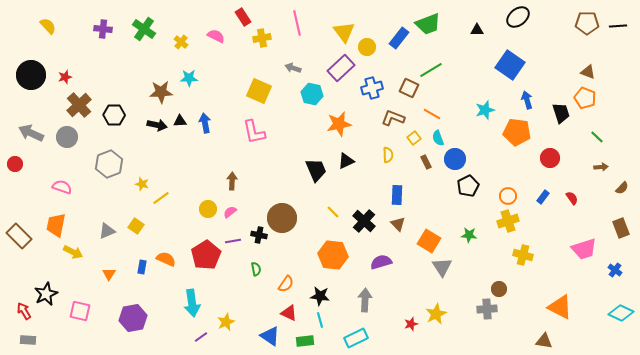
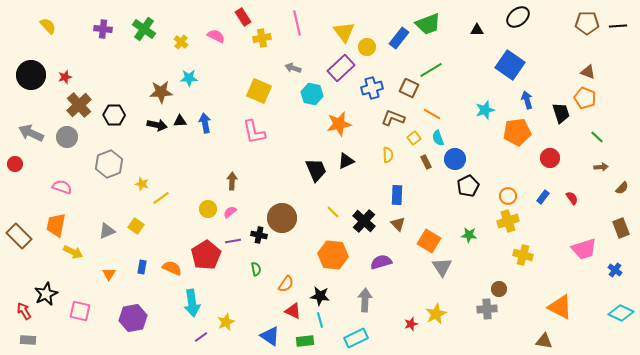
orange pentagon at (517, 132): rotated 16 degrees counterclockwise
orange semicircle at (166, 259): moved 6 px right, 9 px down
red triangle at (289, 313): moved 4 px right, 2 px up
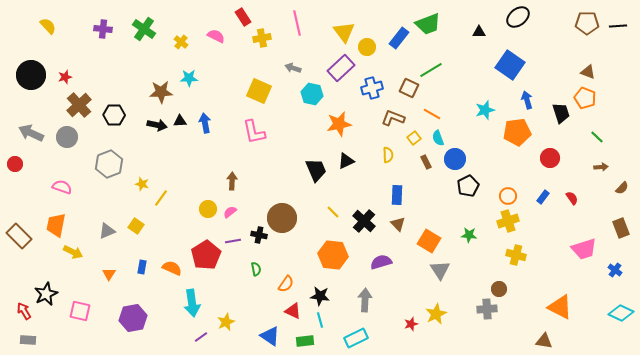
black triangle at (477, 30): moved 2 px right, 2 px down
yellow line at (161, 198): rotated 18 degrees counterclockwise
yellow cross at (523, 255): moved 7 px left
gray triangle at (442, 267): moved 2 px left, 3 px down
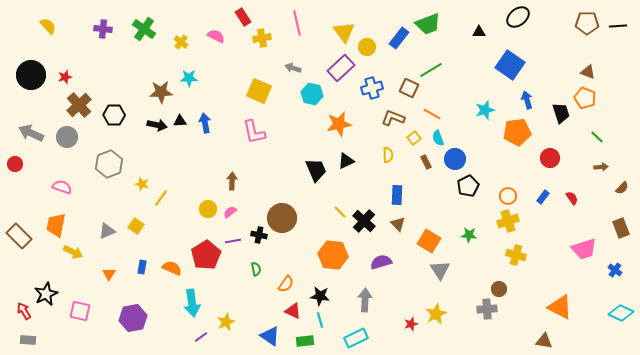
yellow line at (333, 212): moved 7 px right
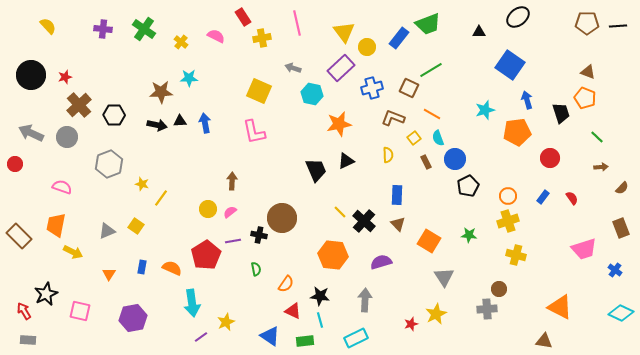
gray triangle at (440, 270): moved 4 px right, 7 px down
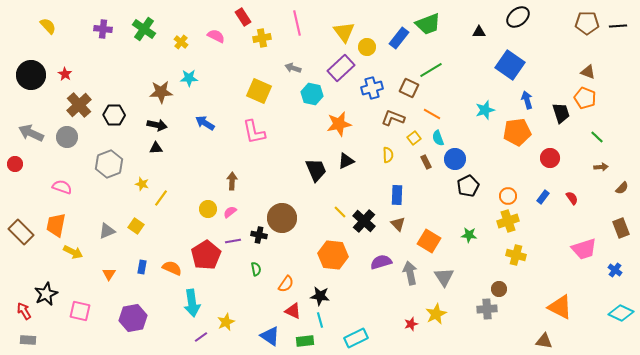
red star at (65, 77): moved 3 px up; rotated 24 degrees counterclockwise
black triangle at (180, 121): moved 24 px left, 27 px down
blue arrow at (205, 123): rotated 48 degrees counterclockwise
brown rectangle at (19, 236): moved 2 px right, 4 px up
gray arrow at (365, 300): moved 45 px right, 27 px up; rotated 15 degrees counterclockwise
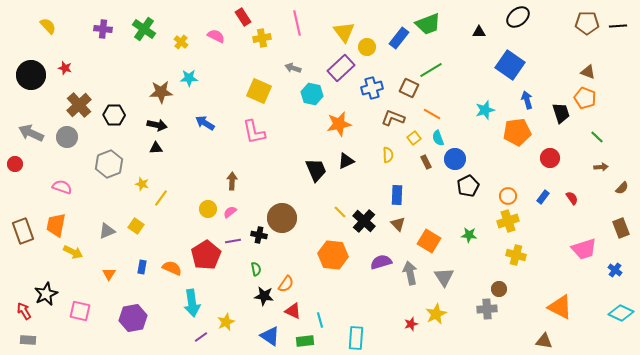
red star at (65, 74): moved 6 px up; rotated 16 degrees counterclockwise
brown rectangle at (21, 232): moved 2 px right, 1 px up; rotated 25 degrees clockwise
black star at (320, 296): moved 56 px left
cyan rectangle at (356, 338): rotated 60 degrees counterclockwise
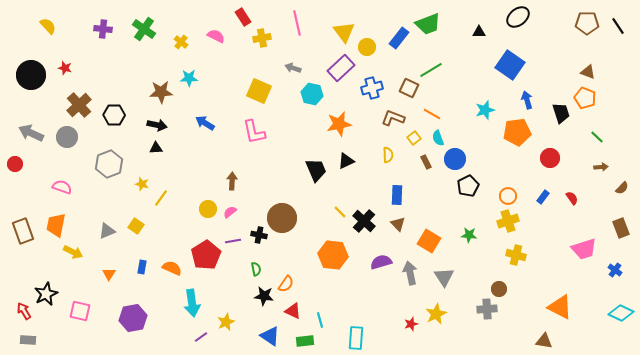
black line at (618, 26): rotated 60 degrees clockwise
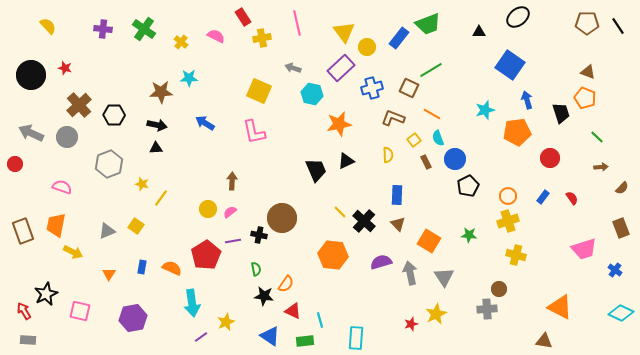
yellow square at (414, 138): moved 2 px down
